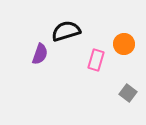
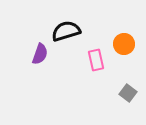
pink rectangle: rotated 30 degrees counterclockwise
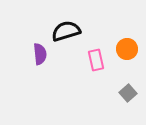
orange circle: moved 3 px right, 5 px down
purple semicircle: rotated 25 degrees counterclockwise
gray square: rotated 12 degrees clockwise
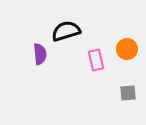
gray square: rotated 36 degrees clockwise
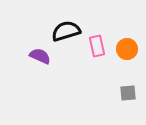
purple semicircle: moved 2 px down; rotated 60 degrees counterclockwise
pink rectangle: moved 1 px right, 14 px up
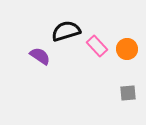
pink rectangle: rotated 30 degrees counterclockwise
purple semicircle: rotated 10 degrees clockwise
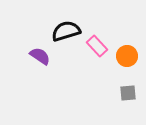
orange circle: moved 7 px down
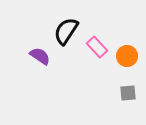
black semicircle: rotated 40 degrees counterclockwise
pink rectangle: moved 1 px down
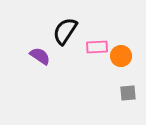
black semicircle: moved 1 px left
pink rectangle: rotated 50 degrees counterclockwise
orange circle: moved 6 px left
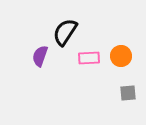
black semicircle: moved 1 px down
pink rectangle: moved 8 px left, 11 px down
purple semicircle: rotated 105 degrees counterclockwise
